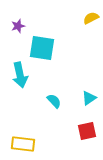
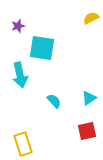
yellow rectangle: rotated 65 degrees clockwise
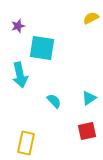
yellow rectangle: moved 3 px right, 1 px up; rotated 30 degrees clockwise
